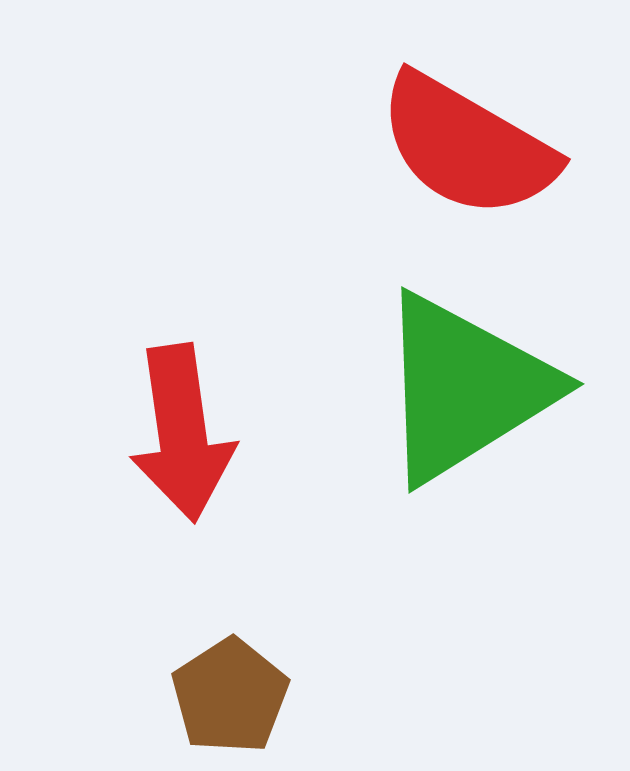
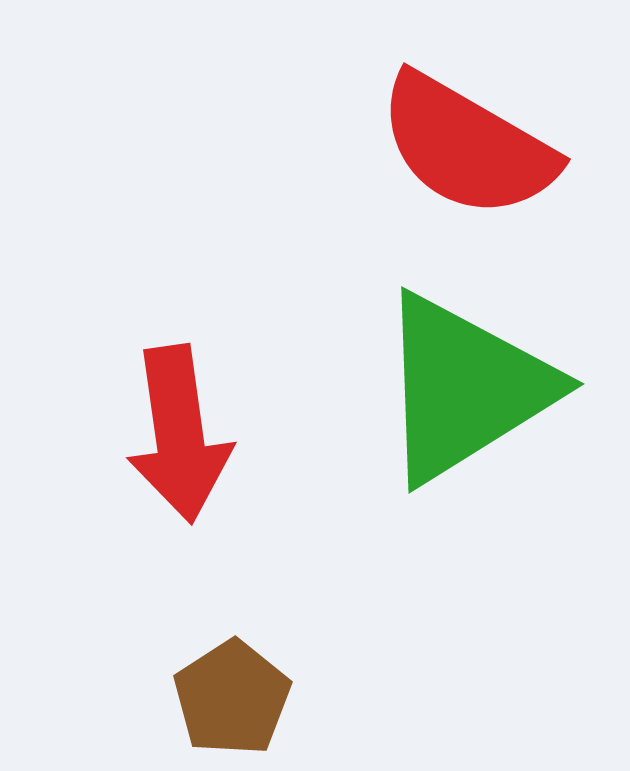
red arrow: moved 3 px left, 1 px down
brown pentagon: moved 2 px right, 2 px down
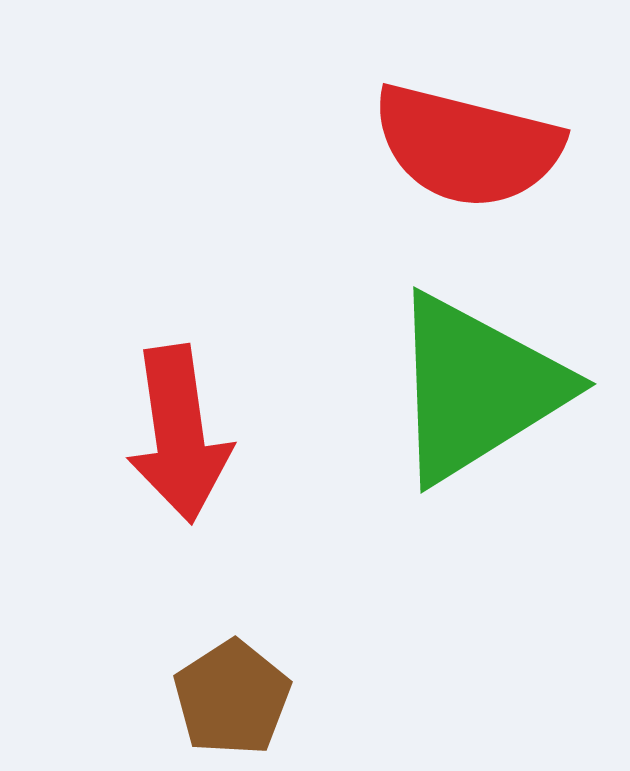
red semicircle: rotated 16 degrees counterclockwise
green triangle: moved 12 px right
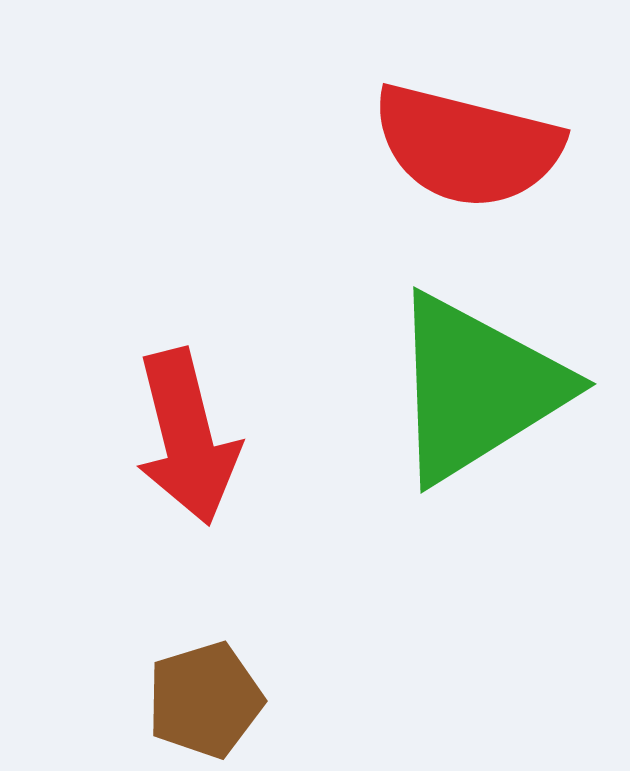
red arrow: moved 8 px right, 3 px down; rotated 6 degrees counterclockwise
brown pentagon: moved 27 px left, 2 px down; rotated 16 degrees clockwise
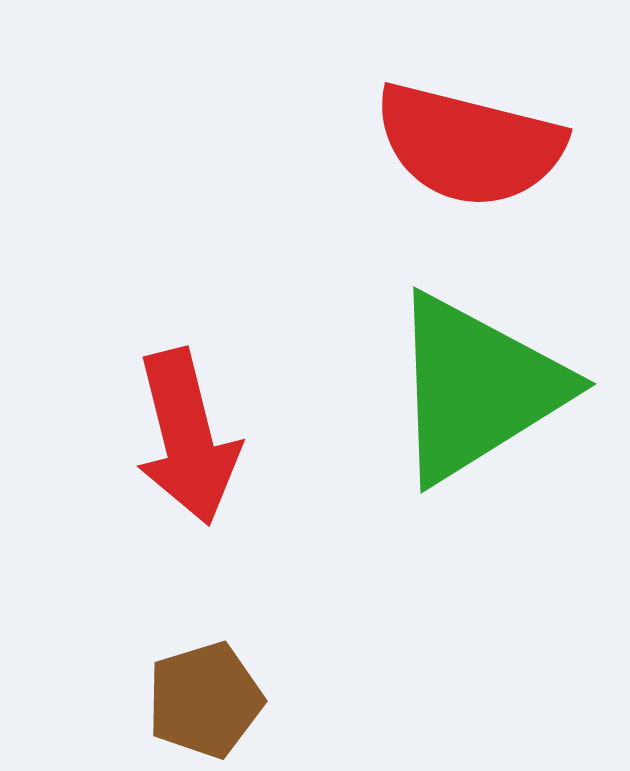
red semicircle: moved 2 px right, 1 px up
